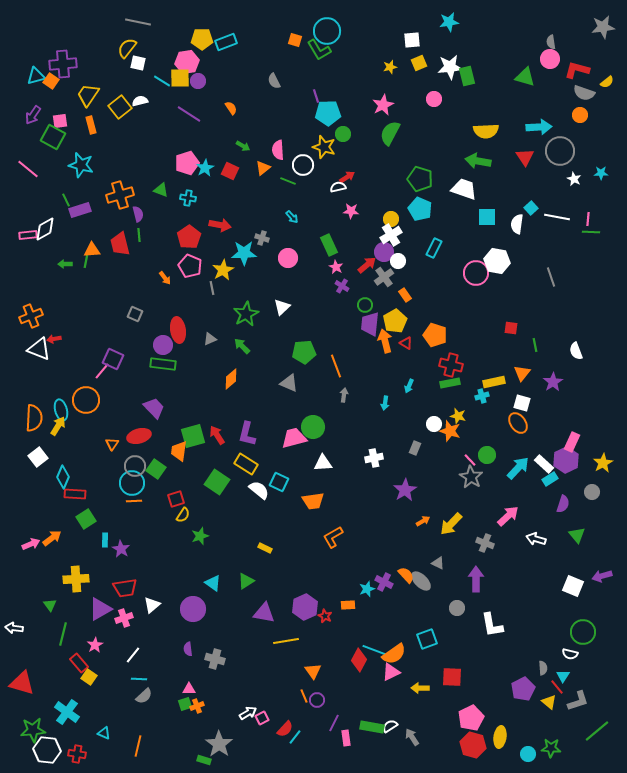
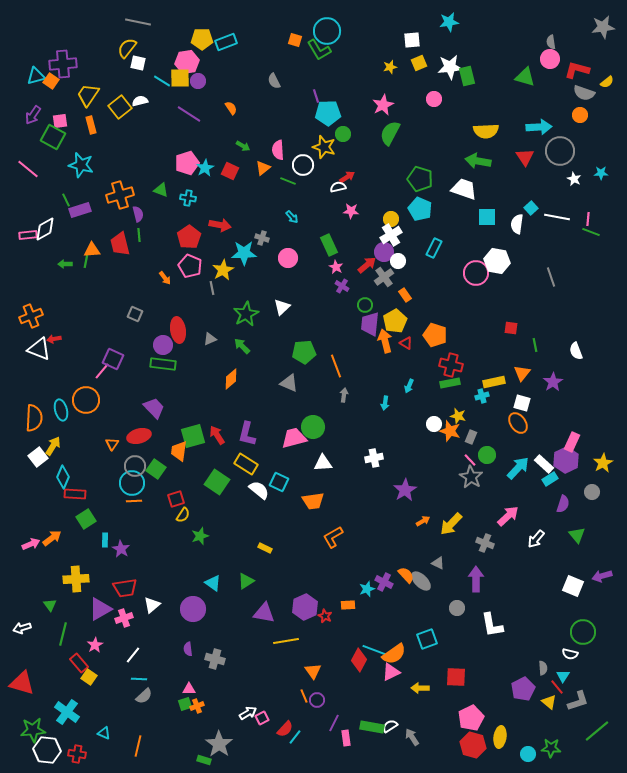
green line at (591, 232): rotated 18 degrees clockwise
yellow arrow at (58, 426): moved 5 px left, 20 px down
gray rectangle at (415, 448): moved 56 px right, 11 px up
white arrow at (536, 539): rotated 66 degrees counterclockwise
white arrow at (14, 628): moved 8 px right; rotated 24 degrees counterclockwise
red square at (452, 677): moved 4 px right
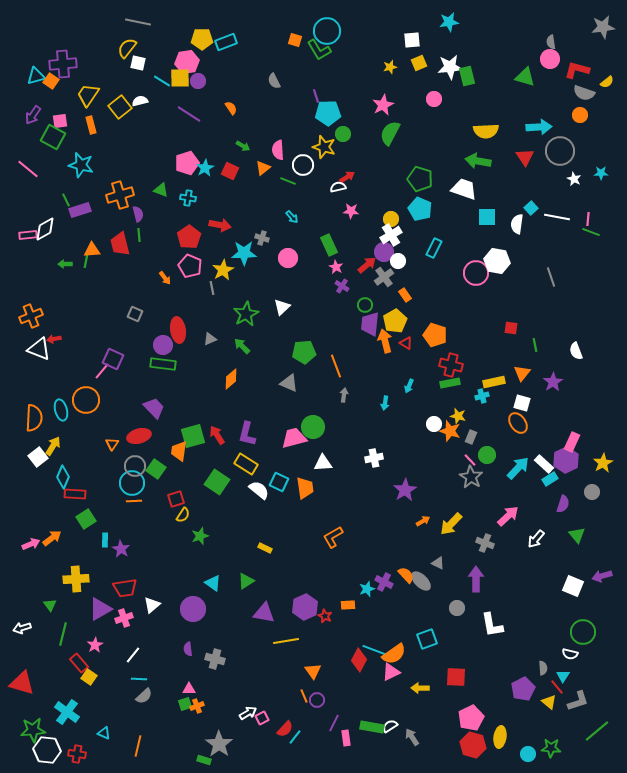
orange trapezoid at (313, 501): moved 8 px left, 13 px up; rotated 90 degrees counterclockwise
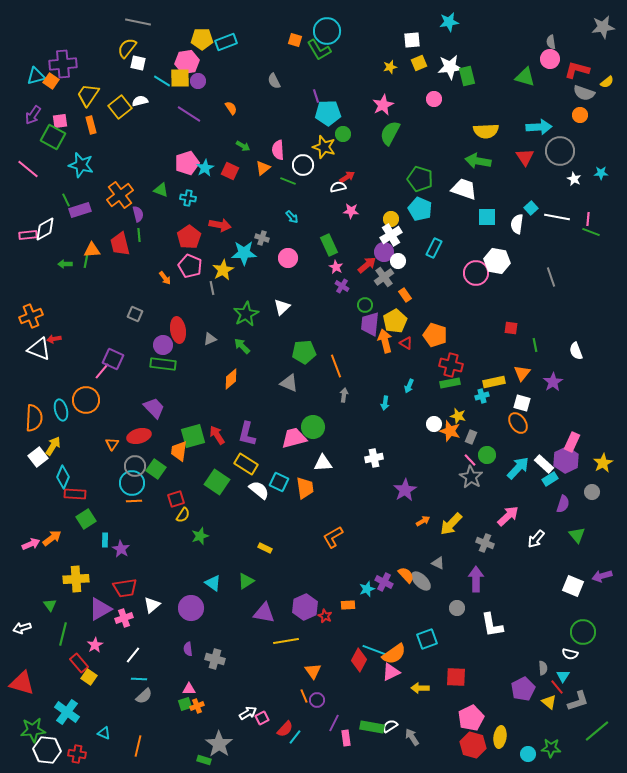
orange cross at (120, 195): rotated 20 degrees counterclockwise
purple circle at (193, 609): moved 2 px left, 1 px up
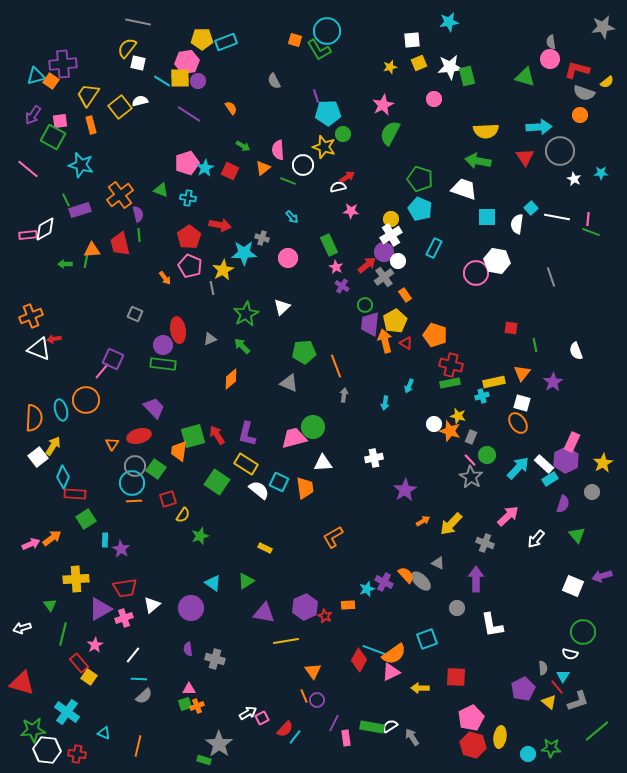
red square at (176, 499): moved 8 px left
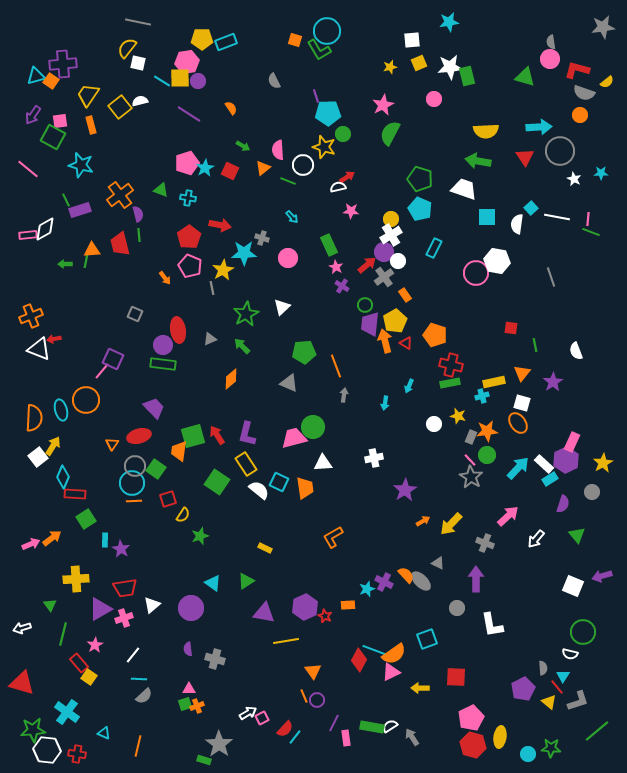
orange star at (450, 431): moved 37 px right; rotated 25 degrees counterclockwise
yellow rectangle at (246, 464): rotated 25 degrees clockwise
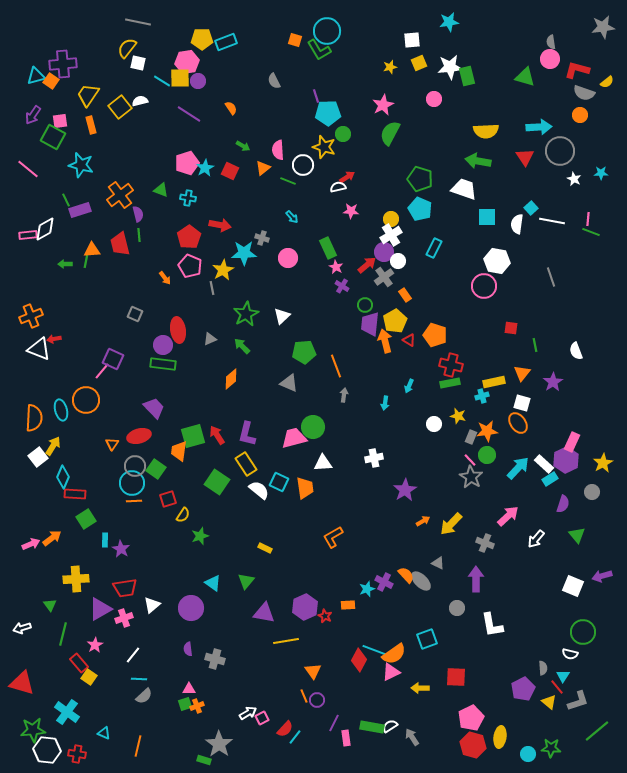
white line at (557, 217): moved 5 px left, 4 px down
green rectangle at (329, 245): moved 1 px left, 3 px down
pink circle at (476, 273): moved 8 px right, 13 px down
white triangle at (282, 307): moved 9 px down
red triangle at (406, 343): moved 3 px right, 3 px up
green triangle at (246, 581): rotated 18 degrees counterclockwise
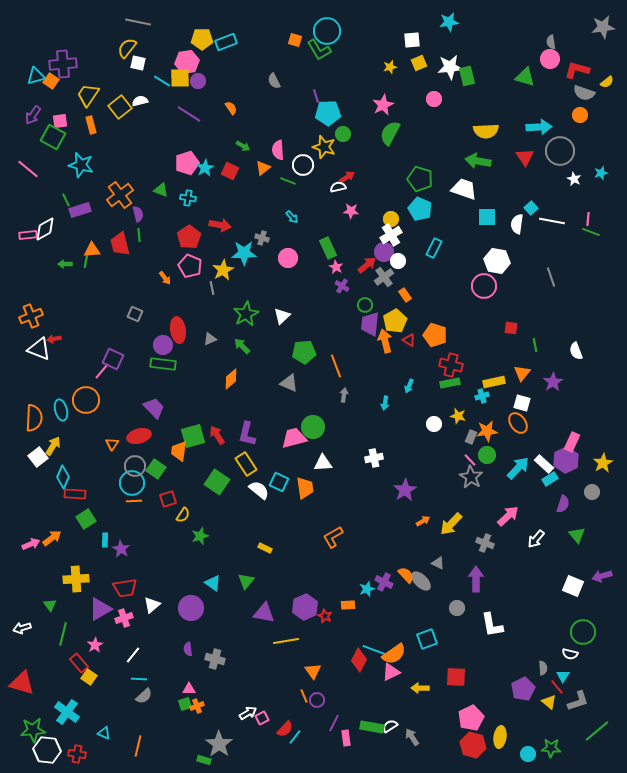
cyan star at (601, 173): rotated 16 degrees counterclockwise
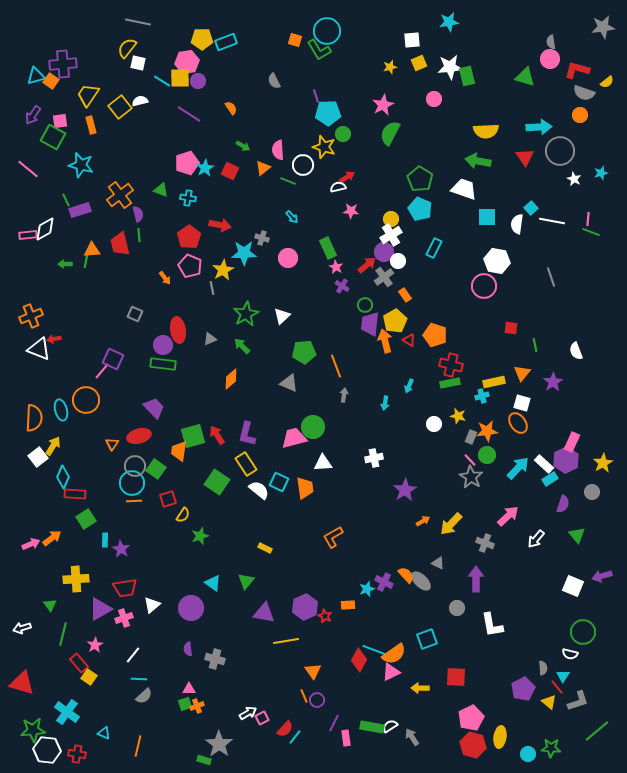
green pentagon at (420, 179): rotated 15 degrees clockwise
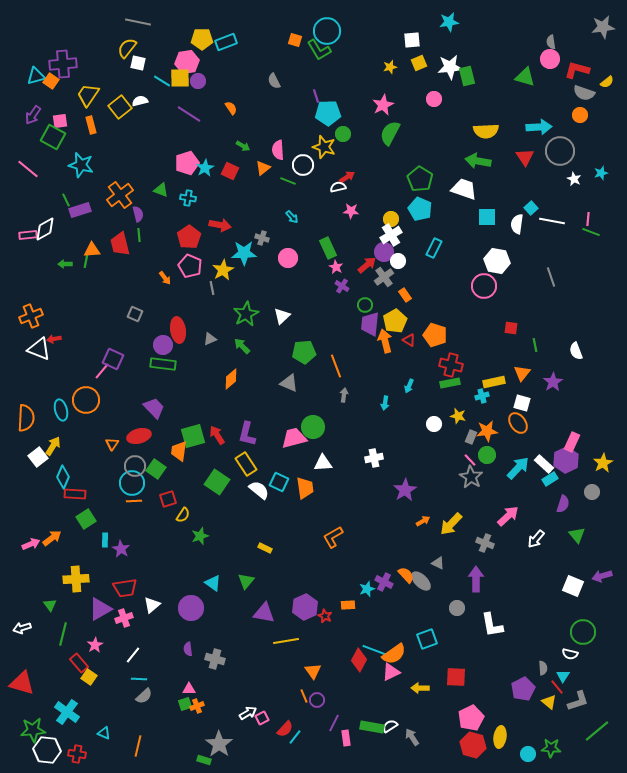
orange semicircle at (34, 418): moved 8 px left
